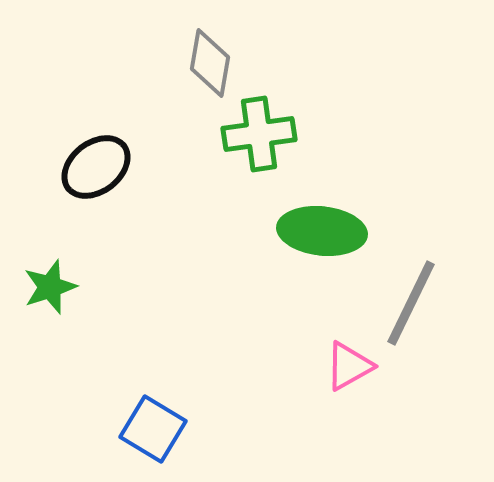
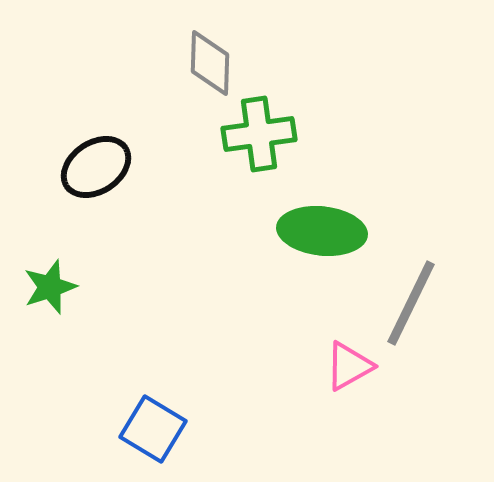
gray diamond: rotated 8 degrees counterclockwise
black ellipse: rotated 4 degrees clockwise
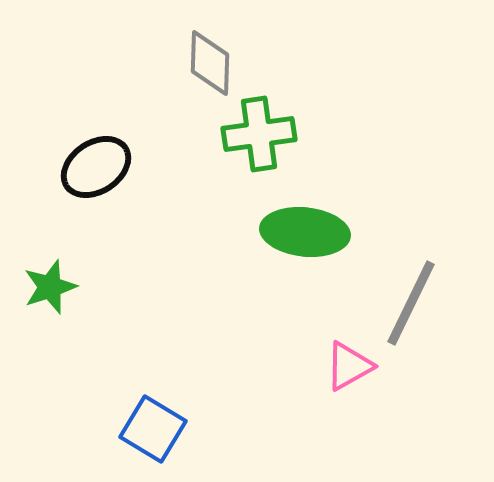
green ellipse: moved 17 px left, 1 px down
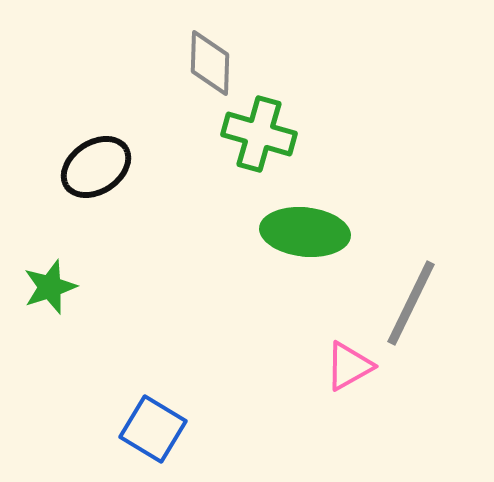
green cross: rotated 24 degrees clockwise
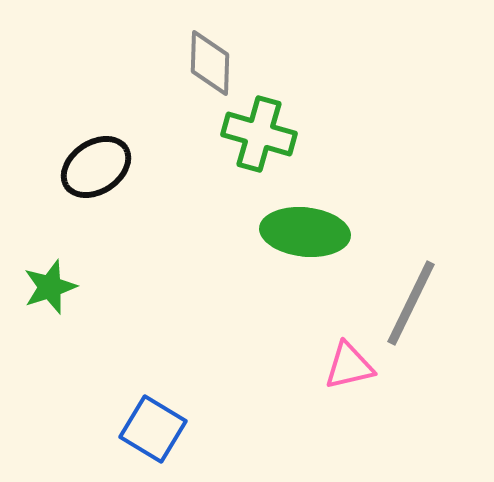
pink triangle: rotated 16 degrees clockwise
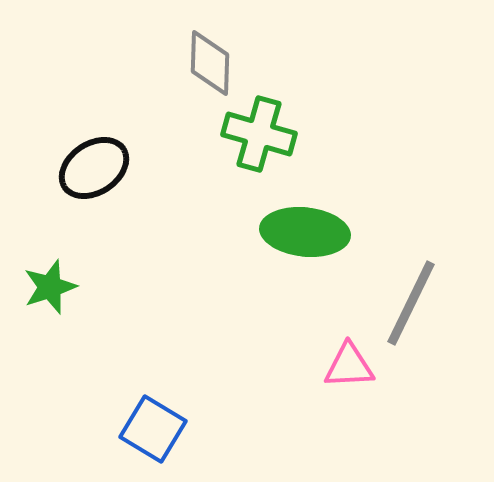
black ellipse: moved 2 px left, 1 px down
pink triangle: rotated 10 degrees clockwise
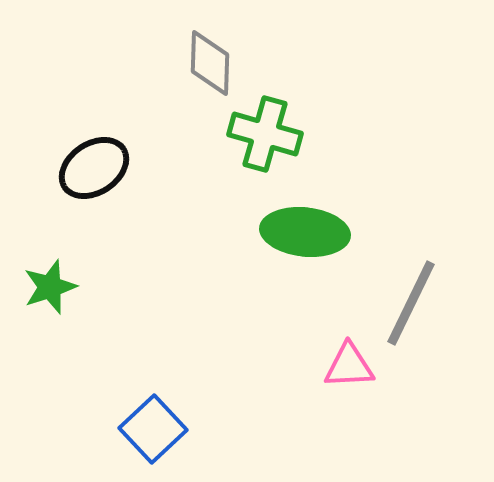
green cross: moved 6 px right
blue square: rotated 16 degrees clockwise
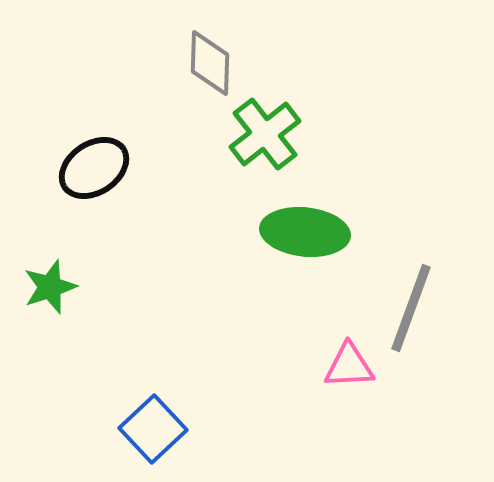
green cross: rotated 36 degrees clockwise
gray line: moved 5 px down; rotated 6 degrees counterclockwise
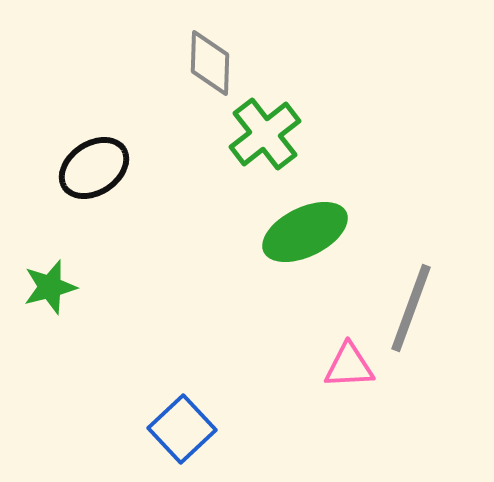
green ellipse: rotated 32 degrees counterclockwise
green star: rotated 4 degrees clockwise
blue square: moved 29 px right
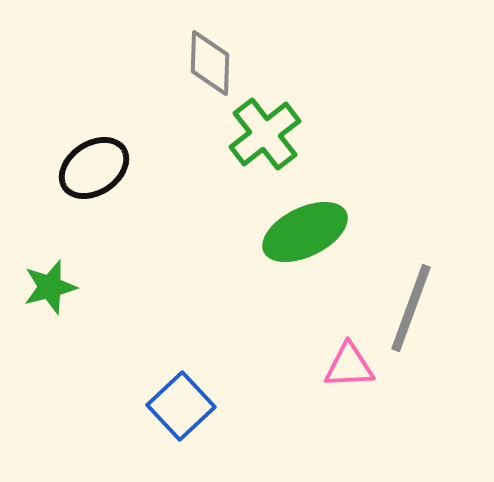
blue square: moved 1 px left, 23 px up
